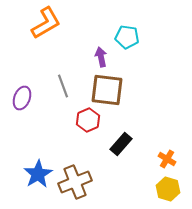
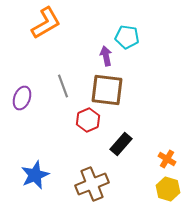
purple arrow: moved 5 px right, 1 px up
blue star: moved 3 px left, 1 px down; rotated 8 degrees clockwise
brown cross: moved 17 px right, 2 px down
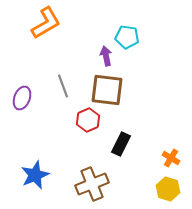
black rectangle: rotated 15 degrees counterclockwise
orange cross: moved 4 px right, 1 px up
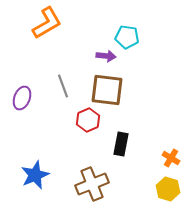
orange L-shape: moved 1 px right
purple arrow: rotated 108 degrees clockwise
black rectangle: rotated 15 degrees counterclockwise
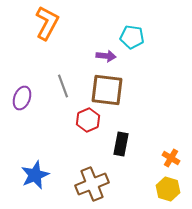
orange L-shape: rotated 32 degrees counterclockwise
cyan pentagon: moved 5 px right
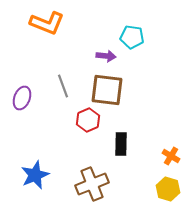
orange L-shape: rotated 84 degrees clockwise
black rectangle: rotated 10 degrees counterclockwise
orange cross: moved 2 px up
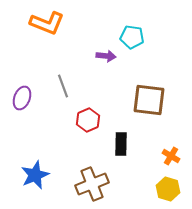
brown square: moved 42 px right, 10 px down
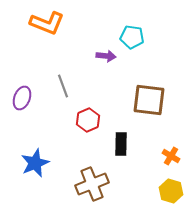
blue star: moved 12 px up
yellow hexagon: moved 3 px right, 2 px down
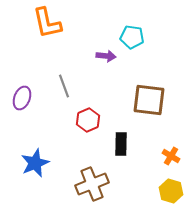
orange L-shape: rotated 56 degrees clockwise
gray line: moved 1 px right
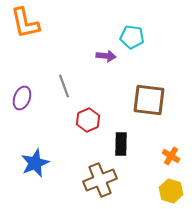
orange L-shape: moved 22 px left
brown cross: moved 8 px right, 4 px up
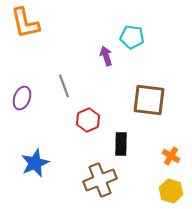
purple arrow: rotated 114 degrees counterclockwise
